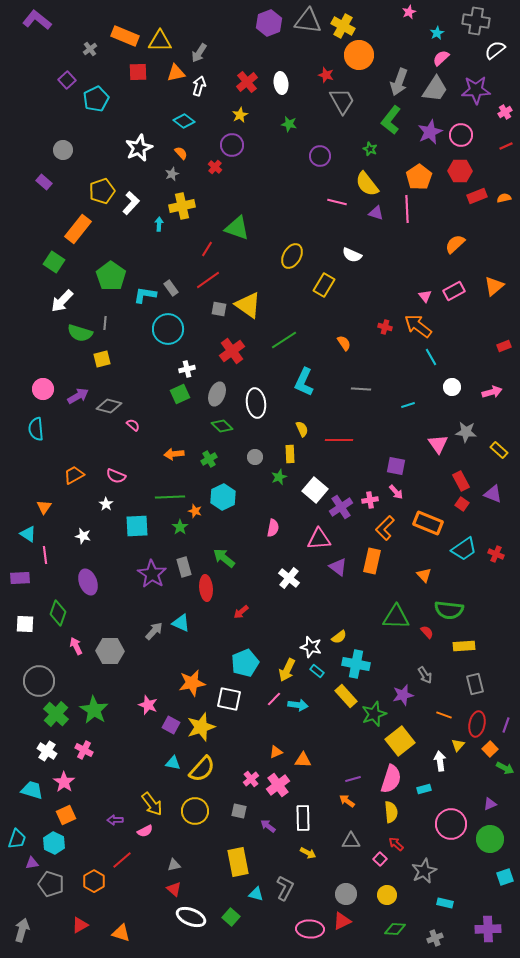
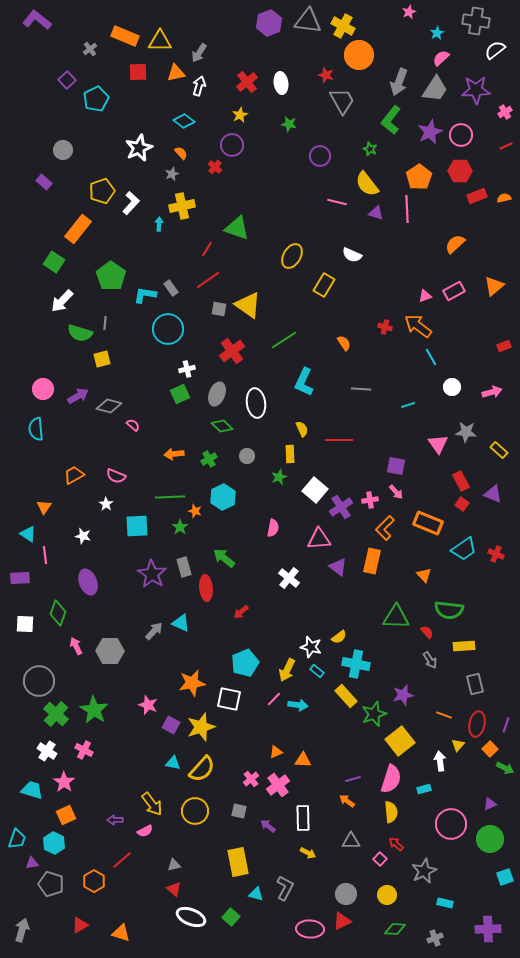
pink triangle at (425, 296): rotated 48 degrees clockwise
gray circle at (255, 457): moved 8 px left, 1 px up
gray arrow at (425, 675): moved 5 px right, 15 px up
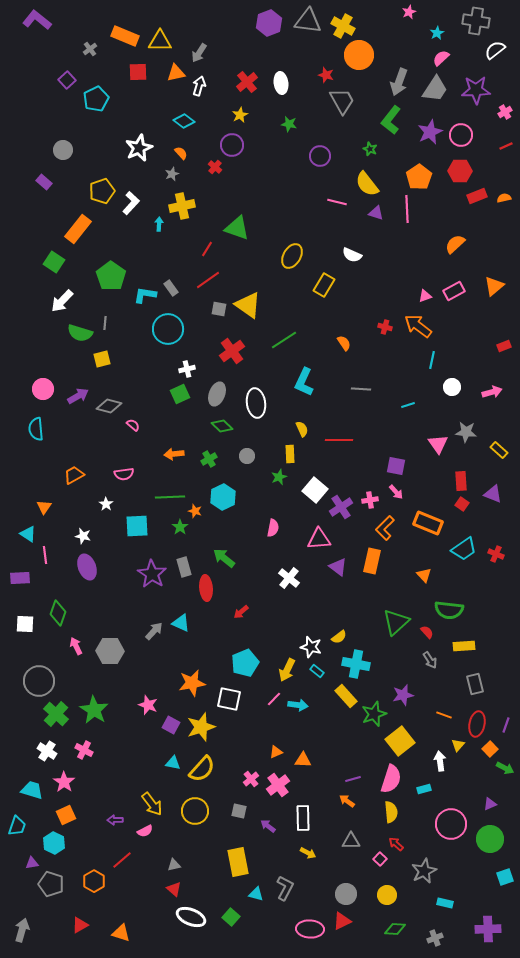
cyan line at (431, 357): moved 1 px right, 3 px down; rotated 42 degrees clockwise
pink semicircle at (116, 476): moved 8 px right, 2 px up; rotated 30 degrees counterclockwise
red rectangle at (461, 481): rotated 24 degrees clockwise
purple ellipse at (88, 582): moved 1 px left, 15 px up
green triangle at (396, 617): moved 5 px down; rotated 44 degrees counterclockwise
cyan trapezoid at (17, 839): moved 13 px up
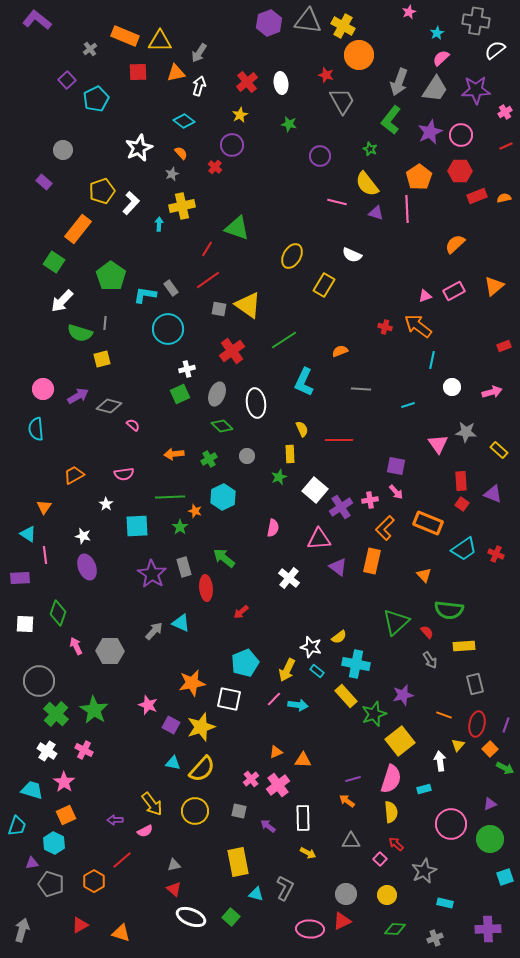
orange semicircle at (344, 343): moved 4 px left, 8 px down; rotated 77 degrees counterclockwise
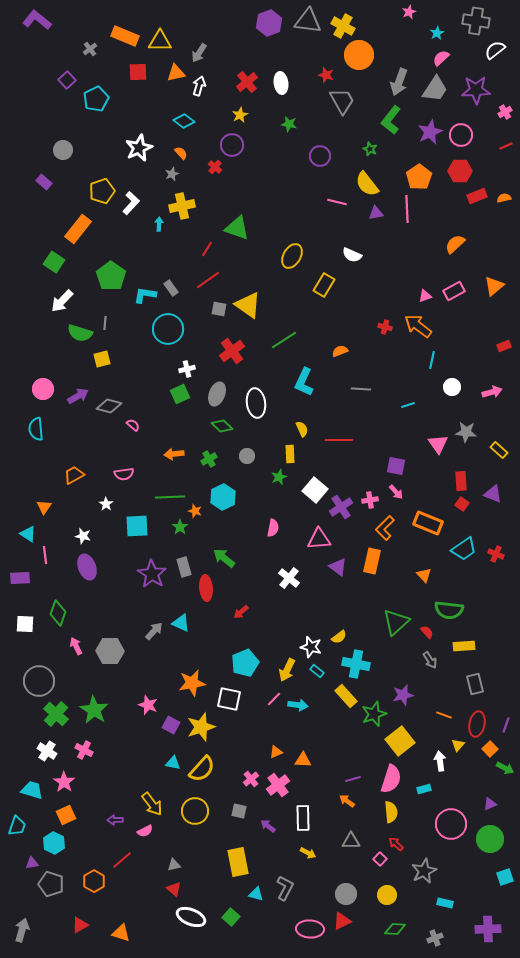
purple triangle at (376, 213): rotated 28 degrees counterclockwise
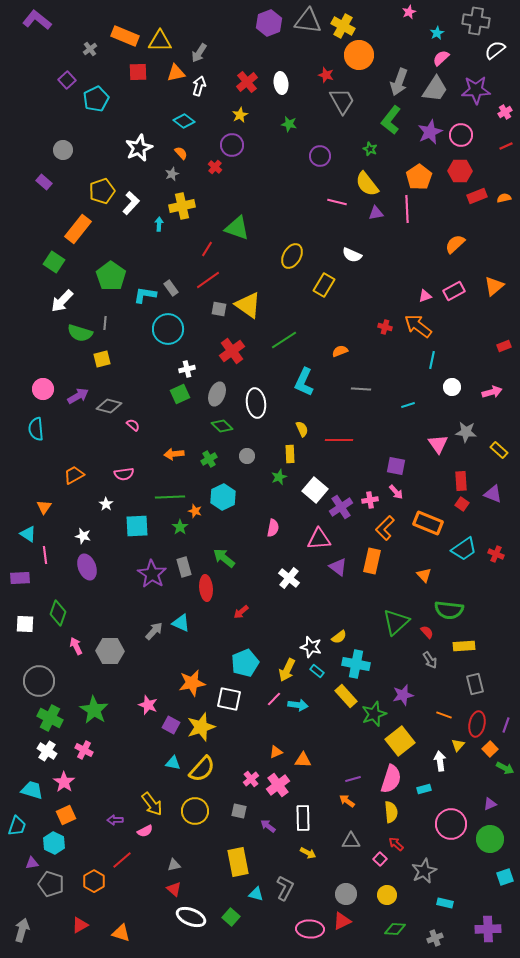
green cross at (56, 714): moved 6 px left, 4 px down; rotated 15 degrees counterclockwise
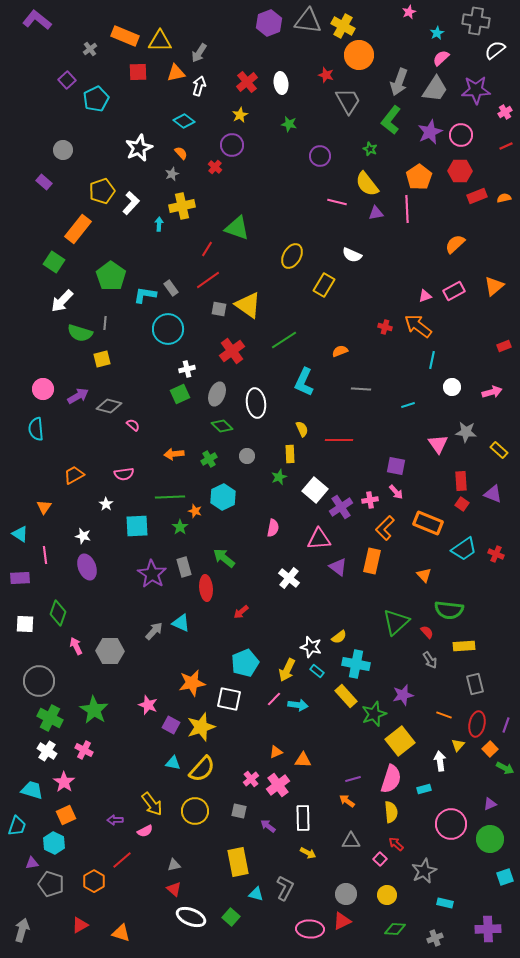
gray trapezoid at (342, 101): moved 6 px right
cyan triangle at (28, 534): moved 8 px left
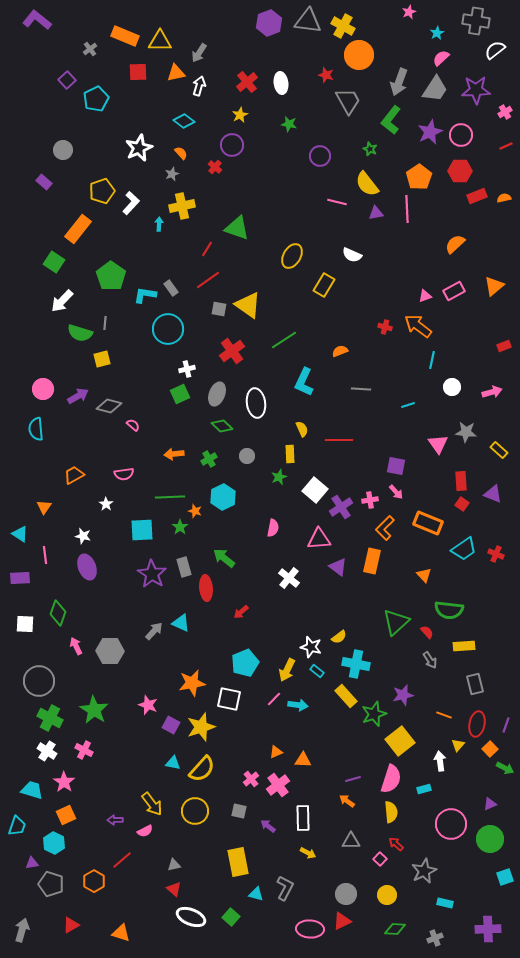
cyan square at (137, 526): moved 5 px right, 4 px down
red triangle at (80, 925): moved 9 px left
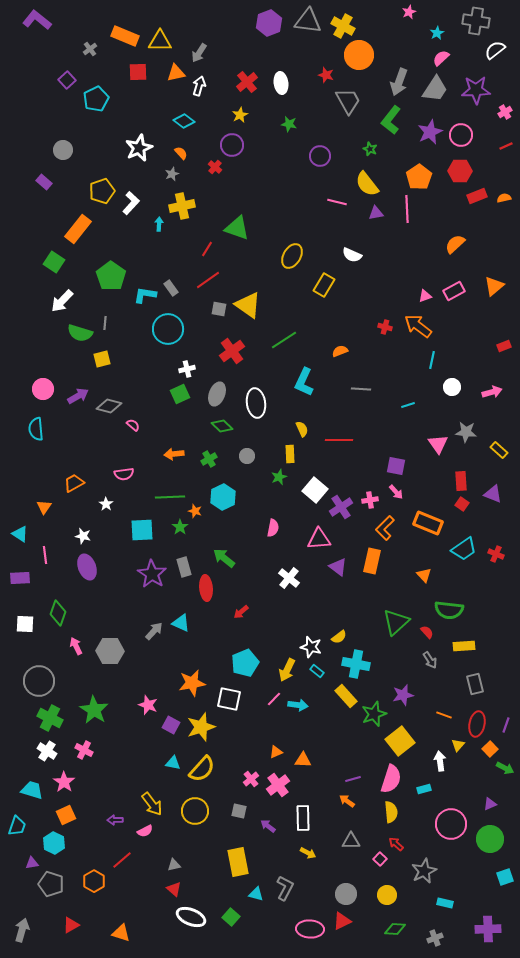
orange trapezoid at (74, 475): moved 8 px down
